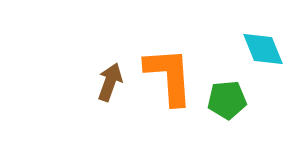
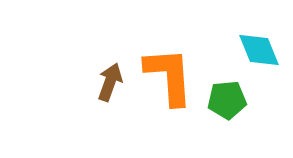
cyan diamond: moved 4 px left, 1 px down
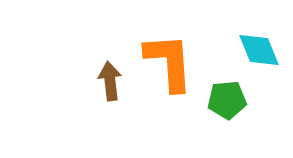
orange L-shape: moved 14 px up
brown arrow: moved 1 px up; rotated 27 degrees counterclockwise
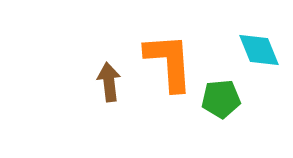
brown arrow: moved 1 px left, 1 px down
green pentagon: moved 6 px left, 1 px up
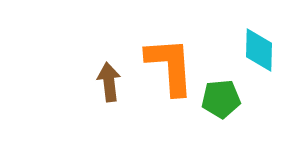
cyan diamond: rotated 24 degrees clockwise
orange L-shape: moved 1 px right, 4 px down
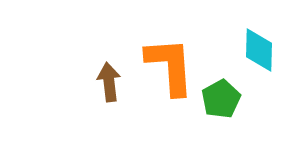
green pentagon: rotated 24 degrees counterclockwise
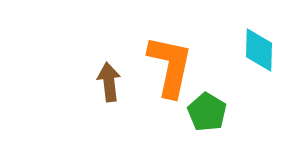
orange L-shape: rotated 16 degrees clockwise
green pentagon: moved 14 px left, 13 px down; rotated 12 degrees counterclockwise
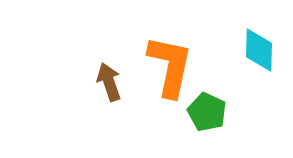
brown arrow: rotated 12 degrees counterclockwise
green pentagon: rotated 6 degrees counterclockwise
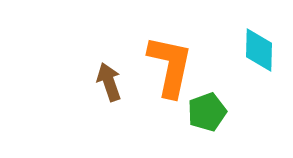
green pentagon: rotated 27 degrees clockwise
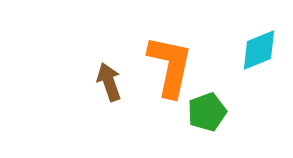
cyan diamond: rotated 66 degrees clockwise
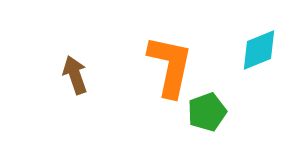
brown arrow: moved 34 px left, 7 px up
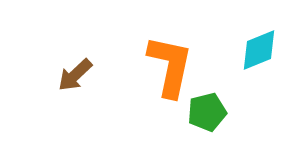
brown arrow: rotated 114 degrees counterclockwise
green pentagon: rotated 6 degrees clockwise
